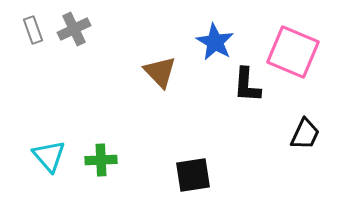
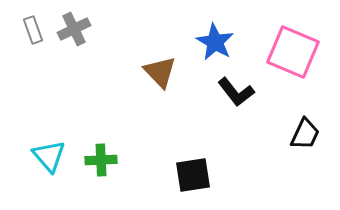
black L-shape: moved 11 px left, 7 px down; rotated 42 degrees counterclockwise
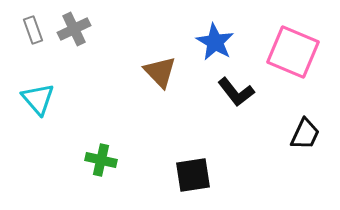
cyan triangle: moved 11 px left, 57 px up
green cross: rotated 16 degrees clockwise
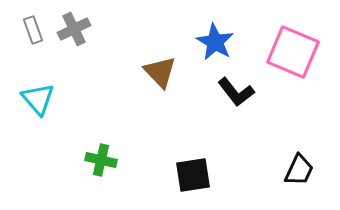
black trapezoid: moved 6 px left, 36 px down
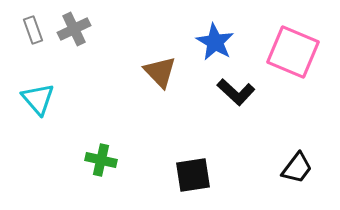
black L-shape: rotated 9 degrees counterclockwise
black trapezoid: moved 2 px left, 2 px up; rotated 12 degrees clockwise
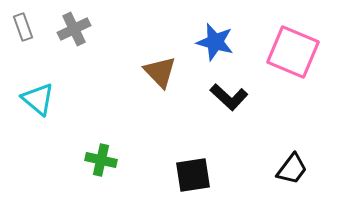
gray rectangle: moved 10 px left, 3 px up
blue star: rotated 15 degrees counterclockwise
black L-shape: moved 7 px left, 5 px down
cyan triangle: rotated 9 degrees counterclockwise
black trapezoid: moved 5 px left, 1 px down
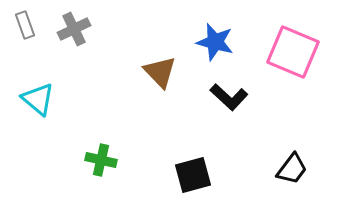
gray rectangle: moved 2 px right, 2 px up
black square: rotated 6 degrees counterclockwise
